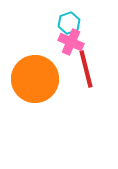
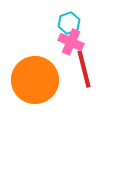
red line: moved 2 px left
orange circle: moved 1 px down
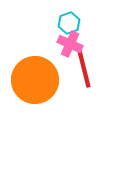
pink cross: moved 1 px left, 2 px down
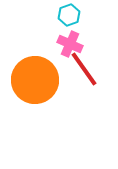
cyan hexagon: moved 8 px up
red line: rotated 21 degrees counterclockwise
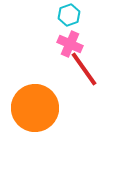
orange circle: moved 28 px down
